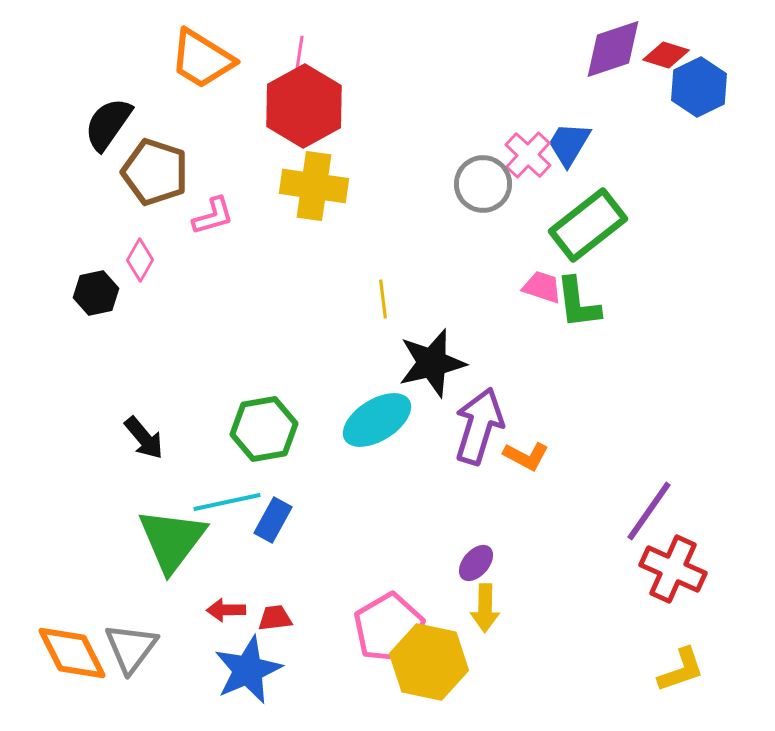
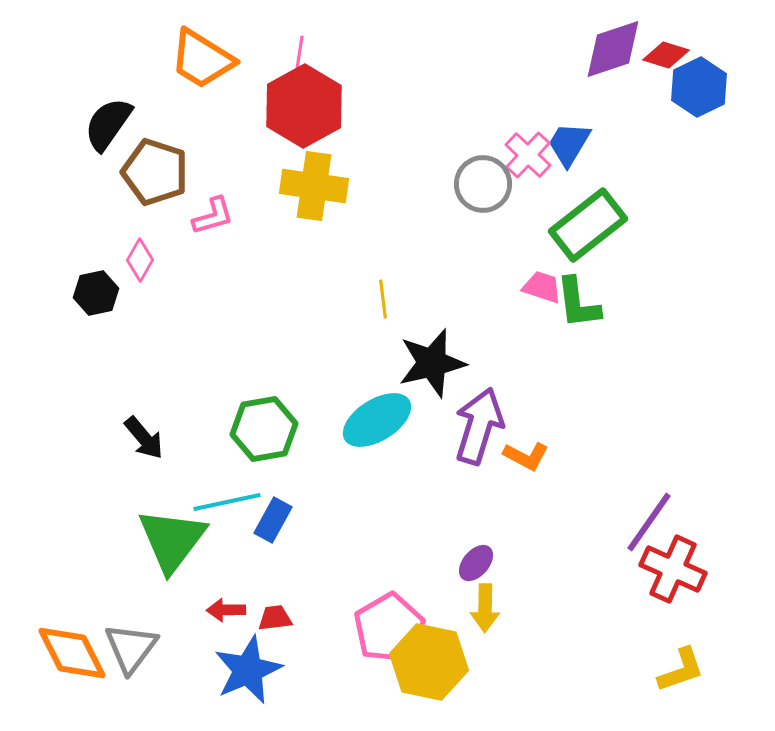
purple line: moved 11 px down
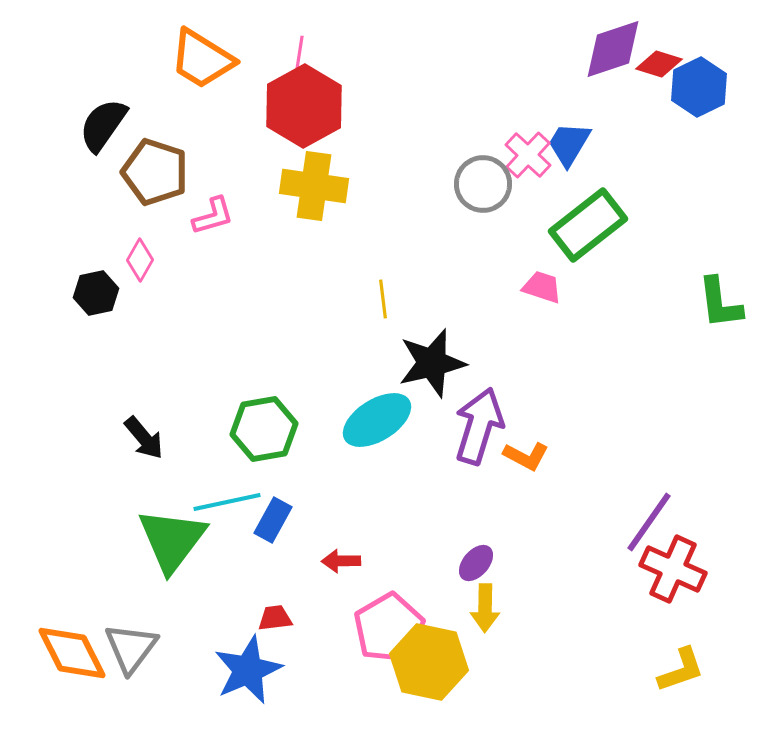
red diamond: moved 7 px left, 9 px down
black semicircle: moved 5 px left, 1 px down
green L-shape: moved 142 px right
red arrow: moved 115 px right, 49 px up
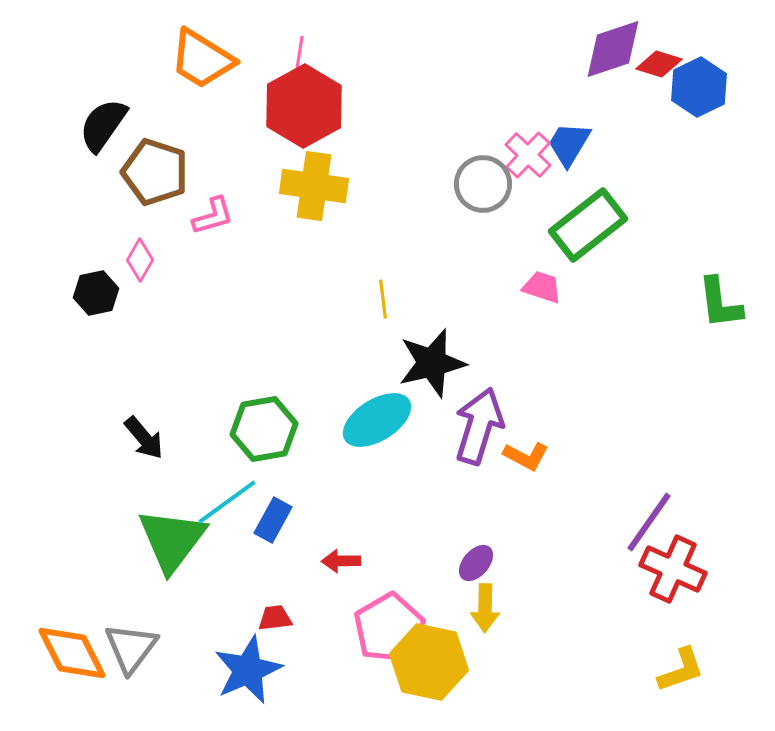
cyan line: rotated 24 degrees counterclockwise
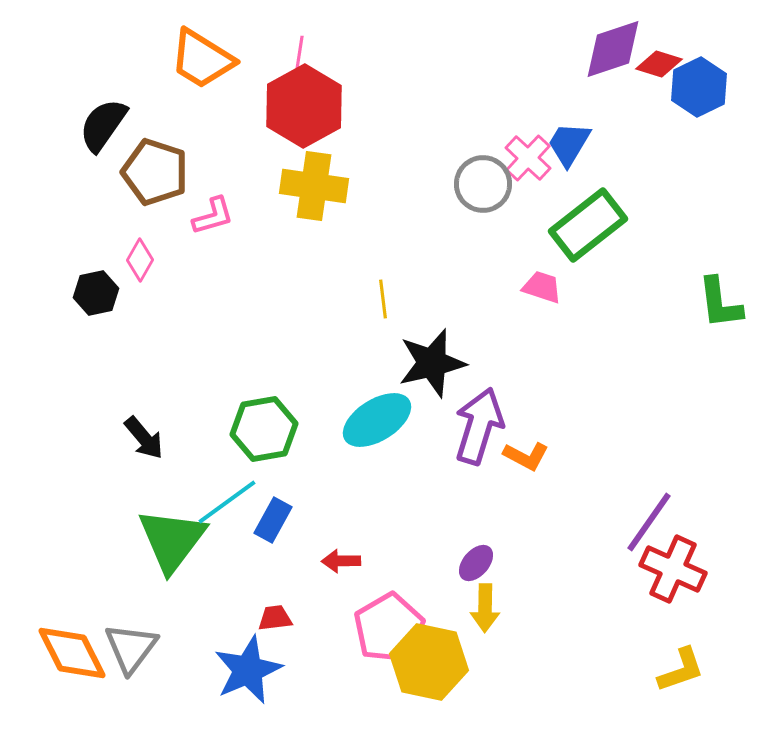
pink cross: moved 3 px down
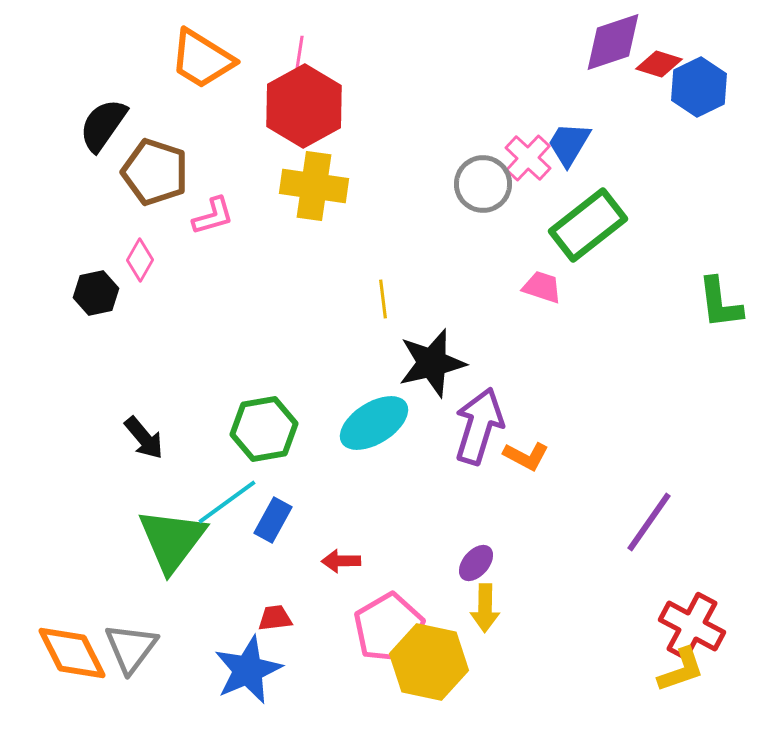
purple diamond: moved 7 px up
cyan ellipse: moved 3 px left, 3 px down
red cross: moved 19 px right, 57 px down; rotated 4 degrees clockwise
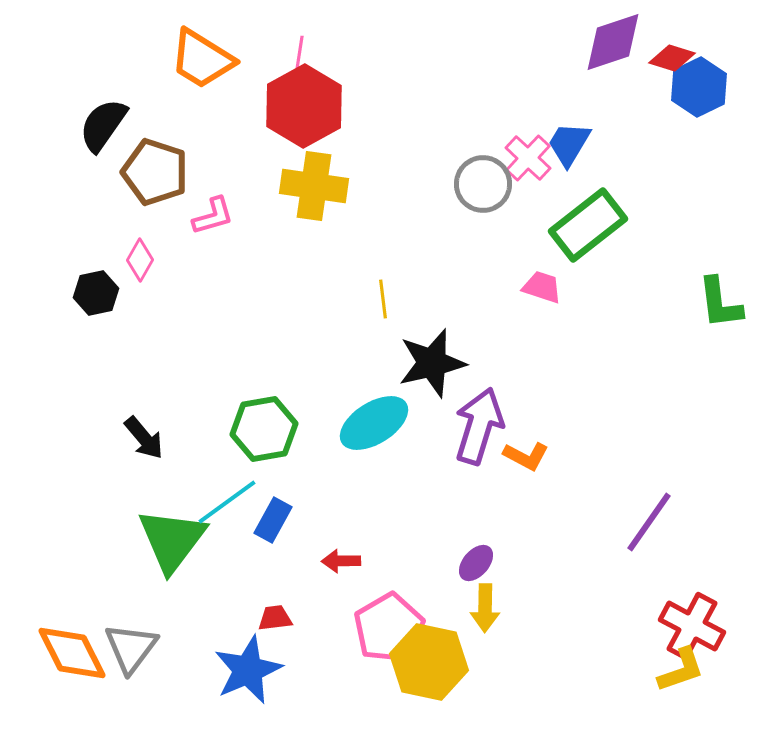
red diamond: moved 13 px right, 6 px up
